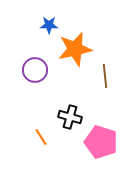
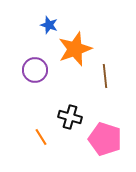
blue star: rotated 18 degrees clockwise
orange star: rotated 8 degrees counterclockwise
pink pentagon: moved 4 px right, 3 px up
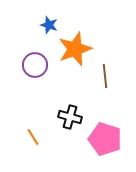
purple circle: moved 5 px up
orange line: moved 8 px left
